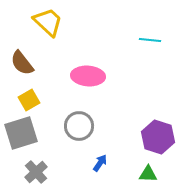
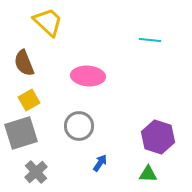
brown semicircle: moved 2 px right; rotated 16 degrees clockwise
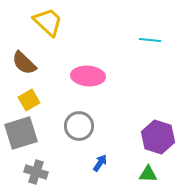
brown semicircle: rotated 24 degrees counterclockwise
gray cross: rotated 30 degrees counterclockwise
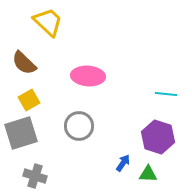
cyan line: moved 16 px right, 54 px down
blue arrow: moved 23 px right
gray cross: moved 1 px left, 4 px down
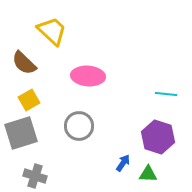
yellow trapezoid: moved 4 px right, 9 px down
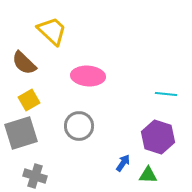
green triangle: moved 1 px down
